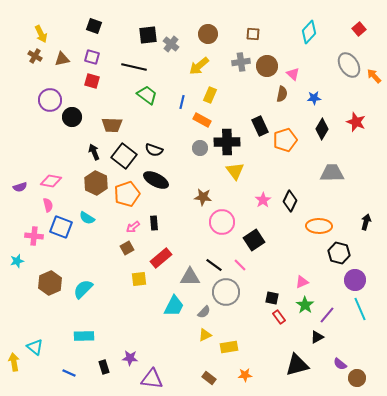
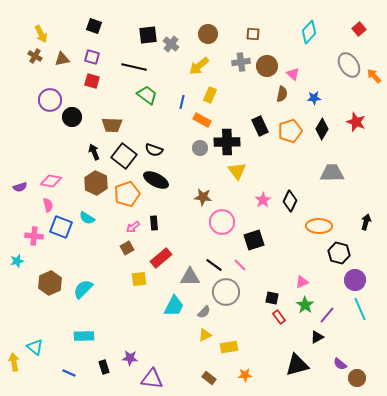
orange pentagon at (285, 140): moved 5 px right, 9 px up
yellow triangle at (235, 171): moved 2 px right
black square at (254, 240): rotated 15 degrees clockwise
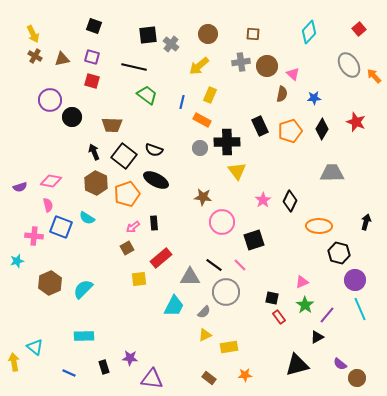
yellow arrow at (41, 34): moved 8 px left
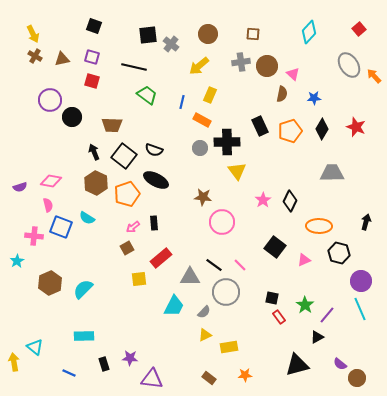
red star at (356, 122): moved 5 px down
black square at (254, 240): moved 21 px right, 7 px down; rotated 35 degrees counterclockwise
cyan star at (17, 261): rotated 16 degrees counterclockwise
purple circle at (355, 280): moved 6 px right, 1 px down
pink triangle at (302, 282): moved 2 px right, 22 px up
black rectangle at (104, 367): moved 3 px up
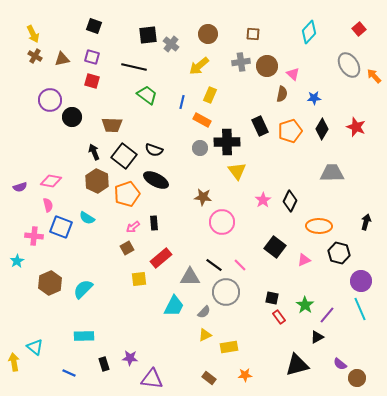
brown hexagon at (96, 183): moved 1 px right, 2 px up
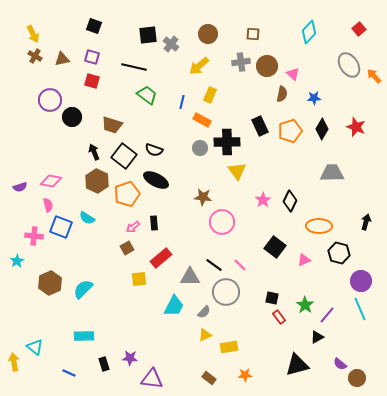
brown trapezoid at (112, 125): rotated 15 degrees clockwise
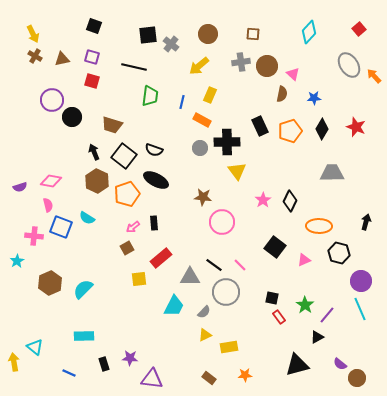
green trapezoid at (147, 95): moved 3 px right, 1 px down; rotated 60 degrees clockwise
purple circle at (50, 100): moved 2 px right
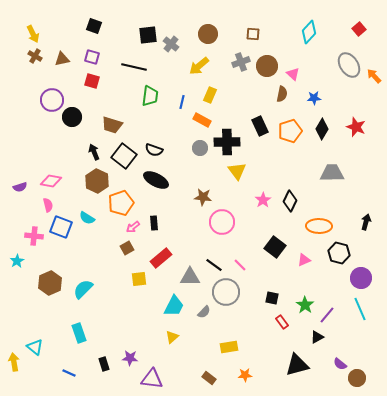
gray cross at (241, 62): rotated 12 degrees counterclockwise
orange pentagon at (127, 194): moved 6 px left, 9 px down
purple circle at (361, 281): moved 3 px up
red rectangle at (279, 317): moved 3 px right, 5 px down
yellow triangle at (205, 335): moved 33 px left, 2 px down; rotated 16 degrees counterclockwise
cyan rectangle at (84, 336): moved 5 px left, 3 px up; rotated 72 degrees clockwise
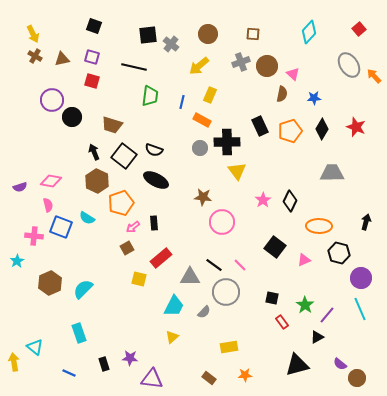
yellow square at (139, 279): rotated 21 degrees clockwise
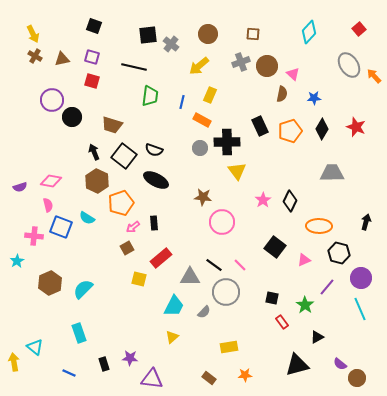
purple line at (327, 315): moved 28 px up
